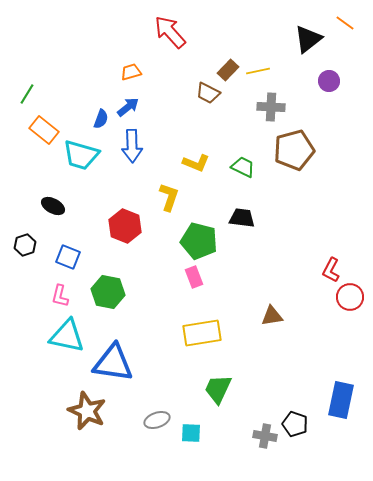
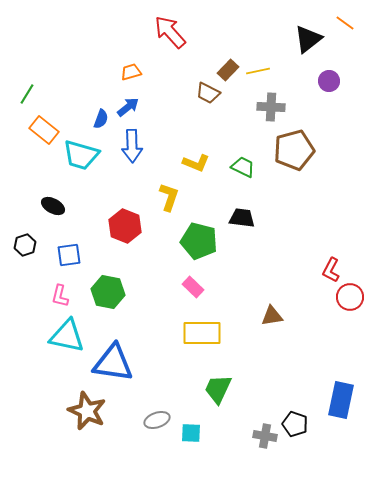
blue square at (68, 257): moved 1 px right, 2 px up; rotated 30 degrees counterclockwise
pink rectangle at (194, 277): moved 1 px left, 10 px down; rotated 25 degrees counterclockwise
yellow rectangle at (202, 333): rotated 9 degrees clockwise
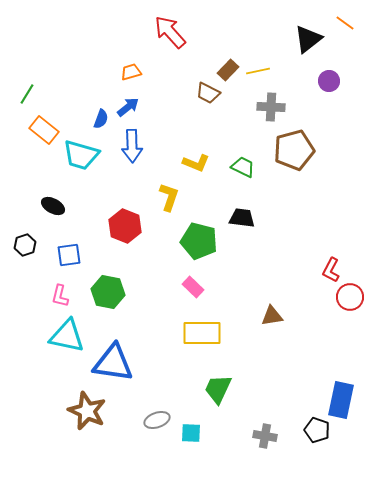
black pentagon at (295, 424): moved 22 px right, 6 px down
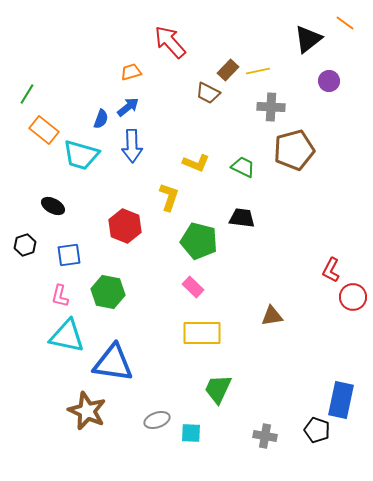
red arrow at (170, 32): moved 10 px down
red circle at (350, 297): moved 3 px right
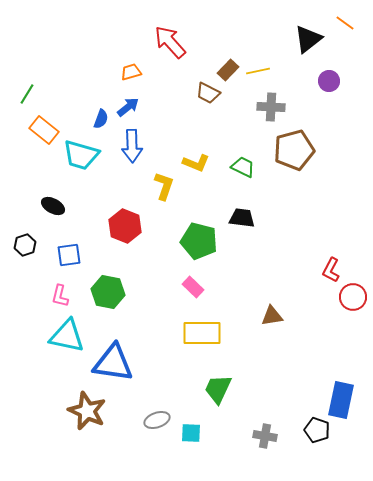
yellow L-shape at (169, 197): moved 5 px left, 11 px up
